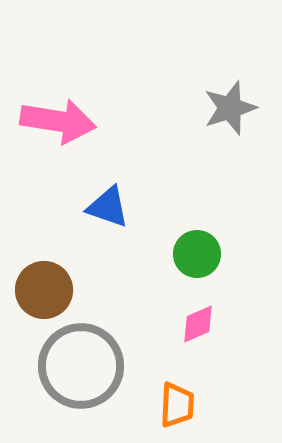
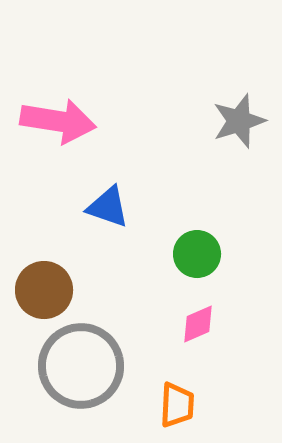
gray star: moved 9 px right, 13 px down
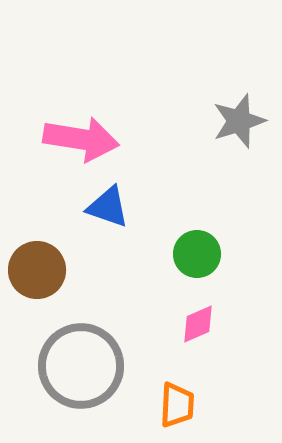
pink arrow: moved 23 px right, 18 px down
brown circle: moved 7 px left, 20 px up
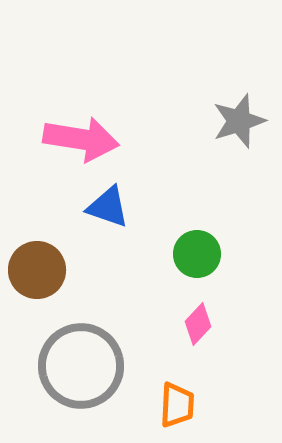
pink diamond: rotated 24 degrees counterclockwise
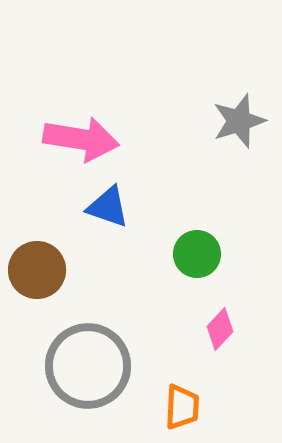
pink diamond: moved 22 px right, 5 px down
gray circle: moved 7 px right
orange trapezoid: moved 5 px right, 2 px down
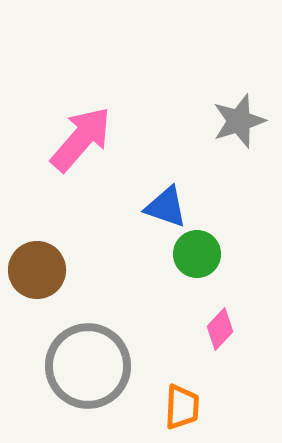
pink arrow: rotated 58 degrees counterclockwise
blue triangle: moved 58 px right
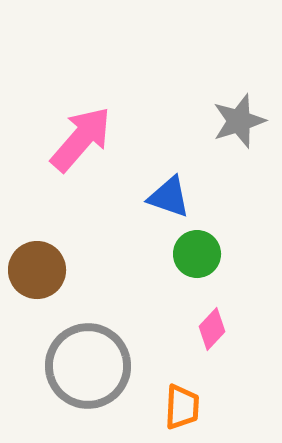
blue triangle: moved 3 px right, 10 px up
pink diamond: moved 8 px left
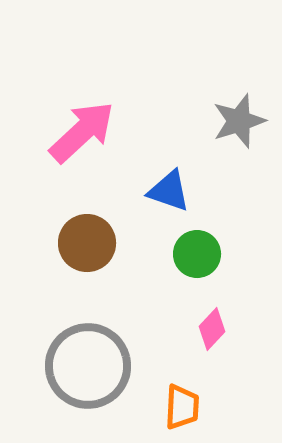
pink arrow: moved 1 px right, 7 px up; rotated 6 degrees clockwise
blue triangle: moved 6 px up
brown circle: moved 50 px right, 27 px up
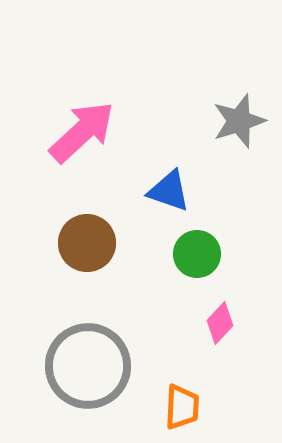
pink diamond: moved 8 px right, 6 px up
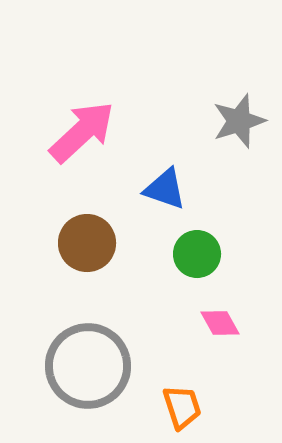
blue triangle: moved 4 px left, 2 px up
pink diamond: rotated 72 degrees counterclockwise
orange trapezoid: rotated 21 degrees counterclockwise
